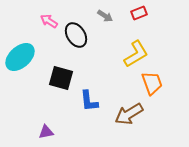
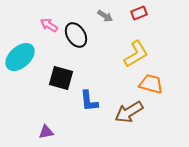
pink arrow: moved 4 px down
orange trapezoid: moved 1 px left, 1 px down; rotated 55 degrees counterclockwise
brown arrow: moved 2 px up
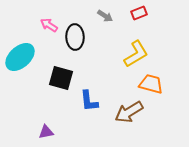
black ellipse: moved 1 px left, 2 px down; rotated 30 degrees clockwise
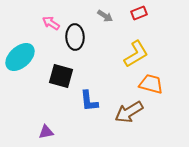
pink arrow: moved 2 px right, 2 px up
black square: moved 2 px up
